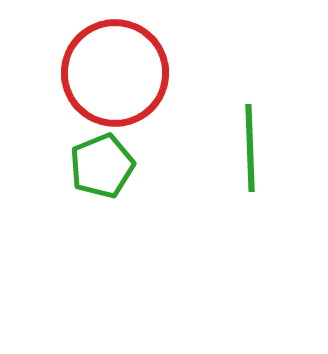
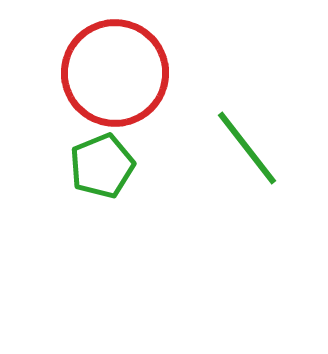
green line: moved 3 px left; rotated 36 degrees counterclockwise
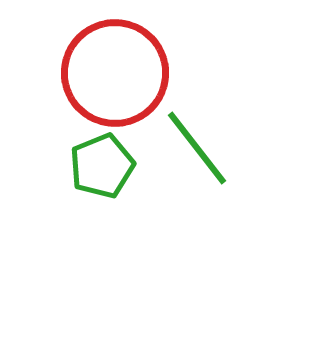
green line: moved 50 px left
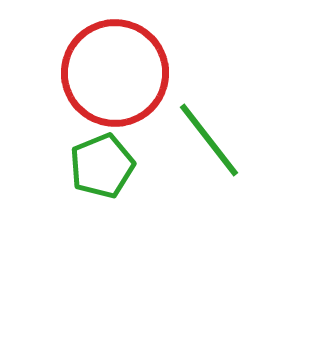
green line: moved 12 px right, 8 px up
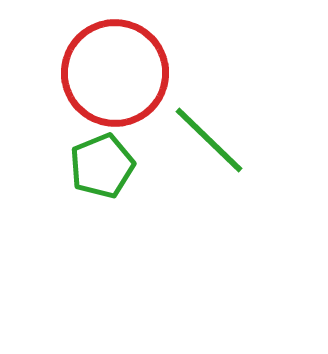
green line: rotated 8 degrees counterclockwise
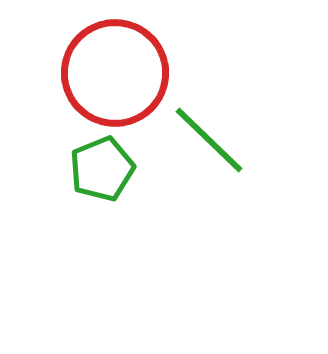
green pentagon: moved 3 px down
